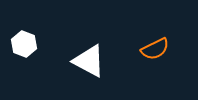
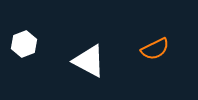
white hexagon: rotated 20 degrees clockwise
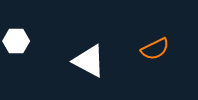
white hexagon: moved 8 px left, 3 px up; rotated 20 degrees clockwise
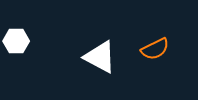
white triangle: moved 11 px right, 4 px up
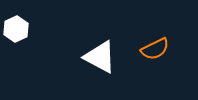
white hexagon: moved 12 px up; rotated 25 degrees counterclockwise
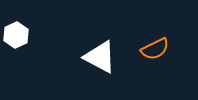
white hexagon: moved 6 px down
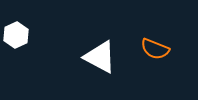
orange semicircle: rotated 48 degrees clockwise
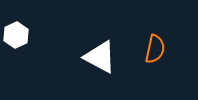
orange semicircle: rotated 100 degrees counterclockwise
